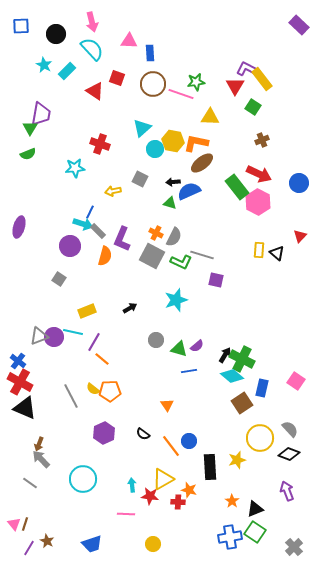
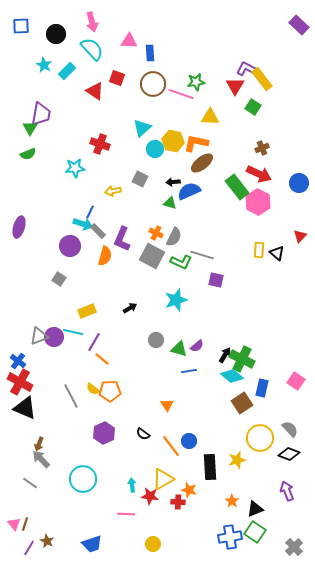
brown cross at (262, 140): moved 8 px down
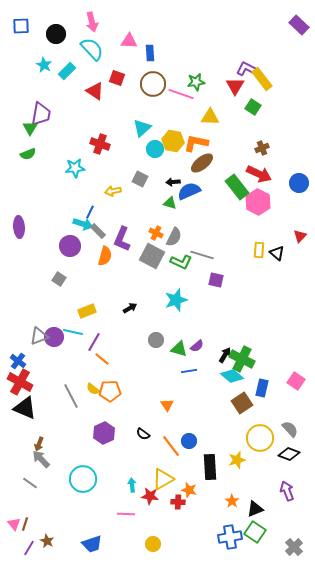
purple ellipse at (19, 227): rotated 20 degrees counterclockwise
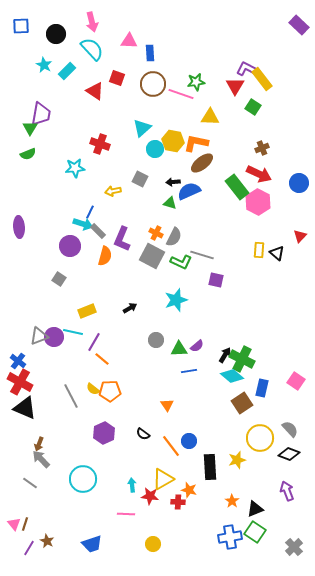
green triangle at (179, 349): rotated 18 degrees counterclockwise
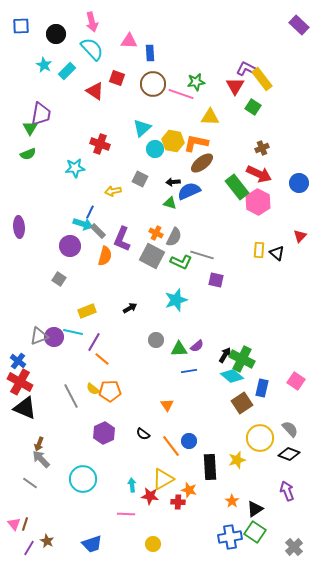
black triangle at (255, 509): rotated 12 degrees counterclockwise
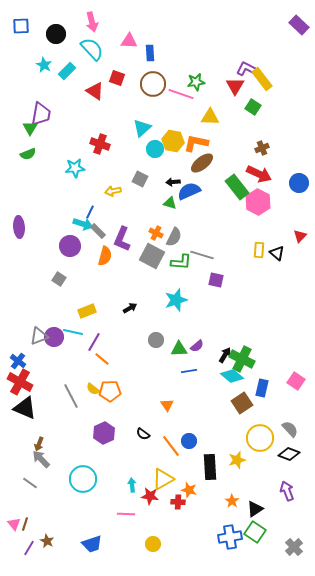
green L-shape at (181, 262): rotated 20 degrees counterclockwise
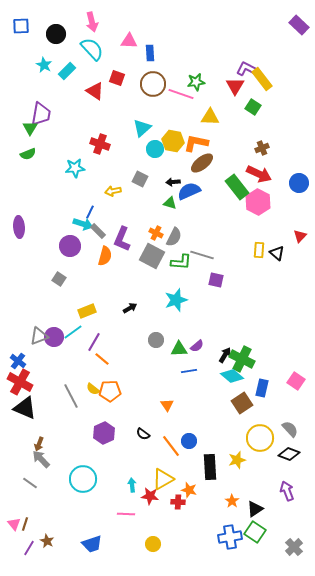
cyan line at (73, 332): rotated 48 degrees counterclockwise
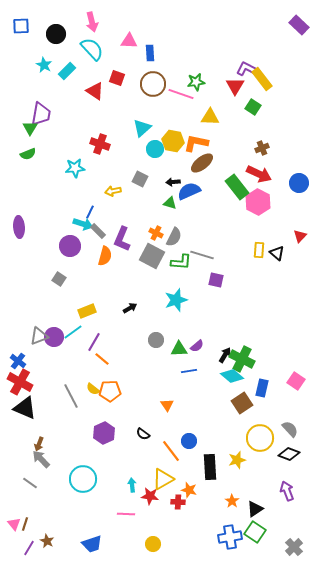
orange line at (171, 446): moved 5 px down
